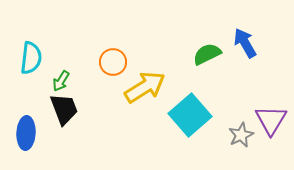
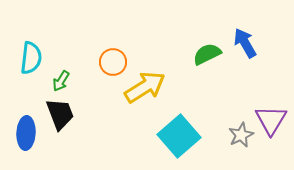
black trapezoid: moved 4 px left, 5 px down
cyan square: moved 11 px left, 21 px down
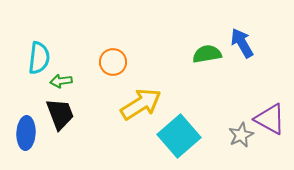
blue arrow: moved 3 px left
green semicircle: rotated 16 degrees clockwise
cyan semicircle: moved 8 px right
green arrow: rotated 50 degrees clockwise
yellow arrow: moved 4 px left, 17 px down
purple triangle: moved 1 px left, 1 px up; rotated 32 degrees counterclockwise
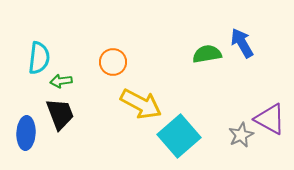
yellow arrow: rotated 60 degrees clockwise
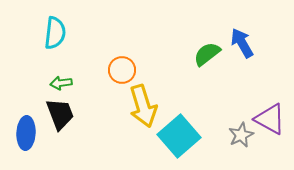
green semicircle: rotated 28 degrees counterclockwise
cyan semicircle: moved 16 px right, 25 px up
orange circle: moved 9 px right, 8 px down
green arrow: moved 2 px down
yellow arrow: moved 2 px right, 2 px down; rotated 45 degrees clockwise
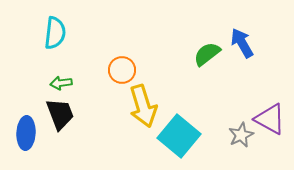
cyan square: rotated 9 degrees counterclockwise
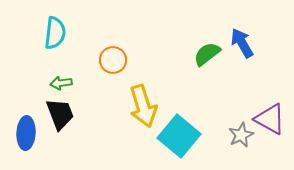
orange circle: moved 9 px left, 10 px up
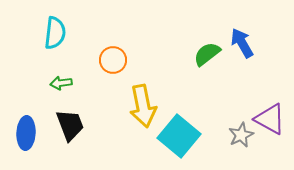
yellow arrow: rotated 6 degrees clockwise
black trapezoid: moved 10 px right, 11 px down
